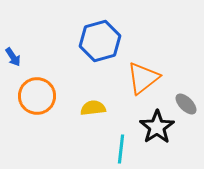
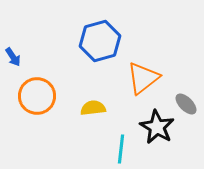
black star: rotated 8 degrees counterclockwise
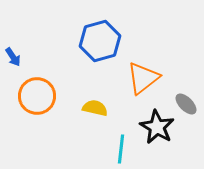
yellow semicircle: moved 2 px right; rotated 20 degrees clockwise
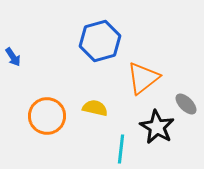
orange circle: moved 10 px right, 20 px down
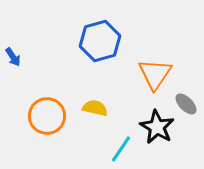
orange triangle: moved 12 px right, 4 px up; rotated 18 degrees counterclockwise
cyan line: rotated 28 degrees clockwise
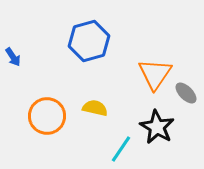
blue hexagon: moved 11 px left
gray ellipse: moved 11 px up
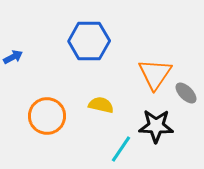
blue hexagon: rotated 15 degrees clockwise
blue arrow: rotated 84 degrees counterclockwise
yellow semicircle: moved 6 px right, 3 px up
black star: moved 1 px left, 1 px up; rotated 28 degrees counterclockwise
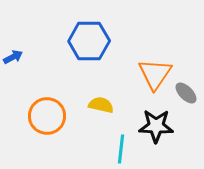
cyan line: rotated 28 degrees counterclockwise
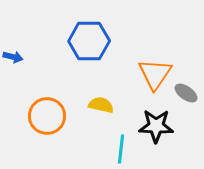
blue arrow: rotated 42 degrees clockwise
gray ellipse: rotated 10 degrees counterclockwise
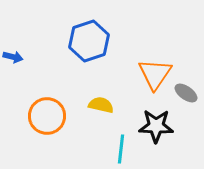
blue hexagon: rotated 18 degrees counterclockwise
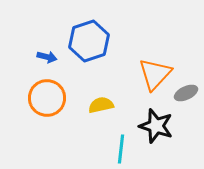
blue arrow: moved 34 px right
orange triangle: rotated 9 degrees clockwise
gray ellipse: rotated 60 degrees counterclockwise
yellow semicircle: rotated 25 degrees counterclockwise
orange circle: moved 18 px up
black star: rotated 16 degrees clockwise
